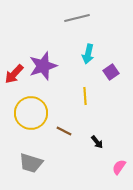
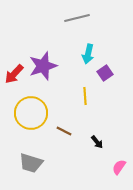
purple square: moved 6 px left, 1 px down
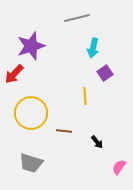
cyan arrow: moved 5 px right, 6 px up
purple star: moved 12 px left, 20 px up
brown line: rotated 21 degrees counterclockwise
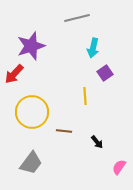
yellow circle: moved 1 px right, 1 px up
gray trapezoid: rotated 70 degrees counterclockwise
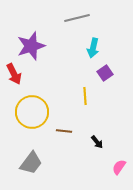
red arrow: rotated 70 degrees counterclockwise
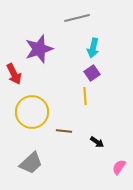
purple star: moved 8 px right, 3 px down
purple square: moved 13 px left
black arrow: rotated 16 degrees counterclockwise
gray trapezoid: rotated 10 degrees clockwise
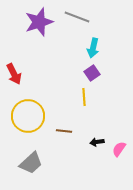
gray line: moved 1 px up; rotated 35 degrees clockwise
purple star: moved 27 px up
yellow line: moved 1 px left, 1 px down
yellow circle: moved 4 px left, 4 px down
black arrow: rotated 136 degrees clockwise
pink semicircle: moved 18 px up
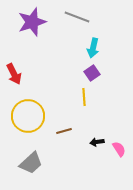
purple star: moved 7 px left
brown line: rotated 21 degrees counterclockwise
pink semicircle: rotated 112 degrees clockwise
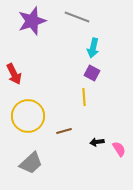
purple star: moved 1 px up
purple square: rotated 28 degrees counterclockwise
